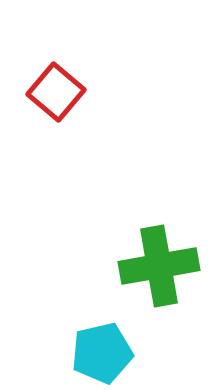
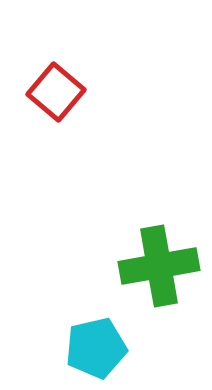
cyan pentagon: moved 6 px left, 5 px up
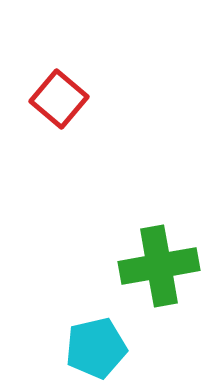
red square: moved 3 px right, 7 px down
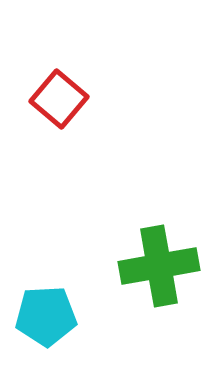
cyan pentagon: moved 50 px left, 32 px up; rotated 10 degrees clockwise
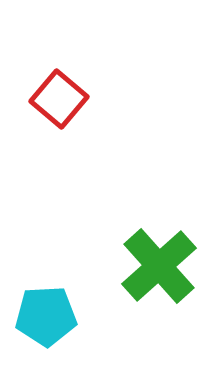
green cross: rotated 32 degrees counterclockwise
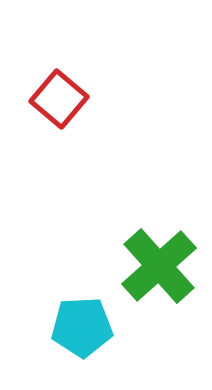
cyan pentagon: moved 36 px right, 11 px down
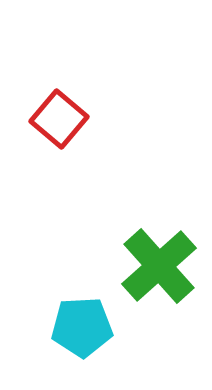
red square: moved 20 px down
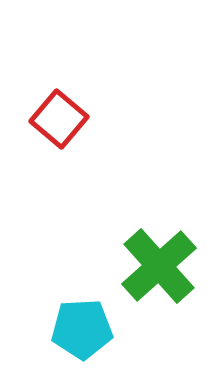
cyan pentagon: moved 2 px down
